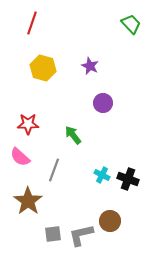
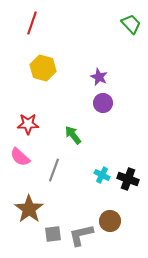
purple star: moved 9 px right, 11 px down
brown star: moved 1 px right, 8 px down
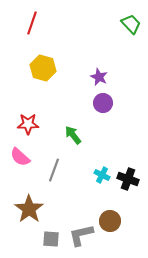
gray square: moved 2 px left, 5 px down; rotated 12 degrees clockwise
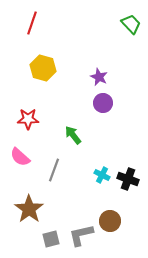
red star: moved 5 px up
gray square: rotated 18 degrees counterclockwise
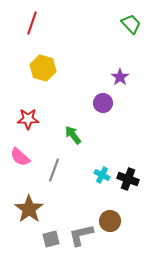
purple star: moved 21 px right; rotated 12 degrees clockwise
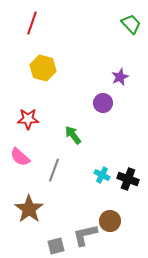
purple star: rotated 12 degrees clockwise
gray L-shape: moved 4 px right
gray square: moved 5 px right, 7 px down
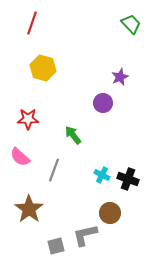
brown circle: moved 8 px up
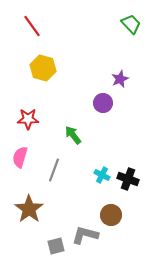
red line: moved 3 px down; rotated 55 degrees counterclockwise
purple star: moved 2 px down
pink semicircle: rotated 65 degrees clockwise
brown circle: moved 1 px right, 2 px down
gray L-shape: rotated 28 degrees clockwise
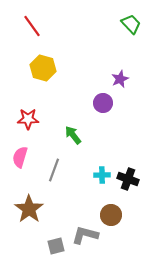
cyan cross: rotated 28 degrees counterclockwise
